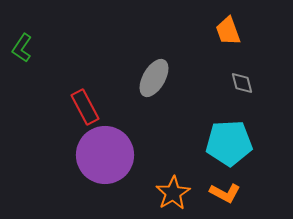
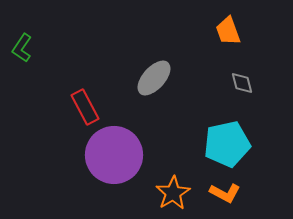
gray ellipse: rotated 12 degrees clockwise
cyan pentagon: moved 2 px left, 1 px down; rotated 9 degrees counterclockwise
purple circle: moved 9 px right
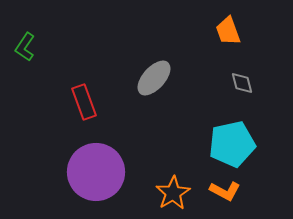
green L-shape: moved 3 px right, 1 px up
red rectangle: moved 1 px left, 5 px up; rotated 8 degrees clockwise
cyan pentagon: moved 5 px right
purple circle: moved 18 px left, 17 px down
orange L-shape: moved 2 px up
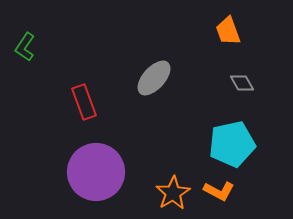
gray diamond: rotated 15 degrees counterclockwise
orange L-shape: moved 6 px left
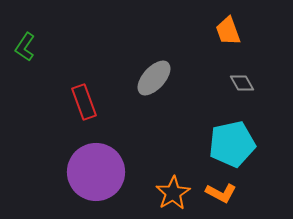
orange L-shape: moved 2 px right, 2 px down
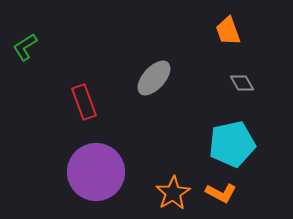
green L-shape: rotated 24 degrees clockwise
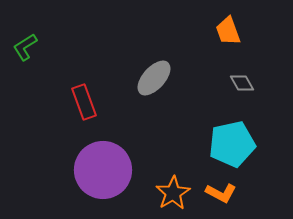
purple circle: moved 7 px right, 2 px up
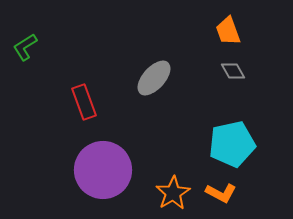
gray diamond: moved 9 px left, 12 px up
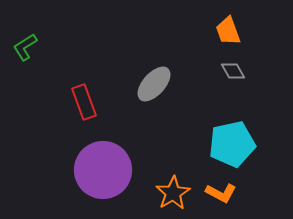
gray ellipse: moved 6 px down
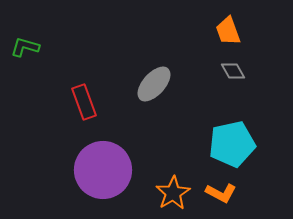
green L-shape: rotated 48 degrees clockwise
